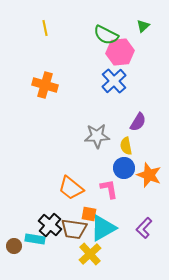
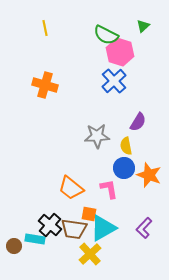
pink hexagon: rotated 24 degrees clockwise
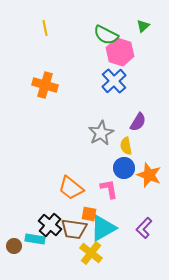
gray star: moved 4 px right, 3 px up; rotated 25 degrees counterclockwise
yellow cross: moved 1 px right, 1 px up; rotated 10 degrees counterclockwise
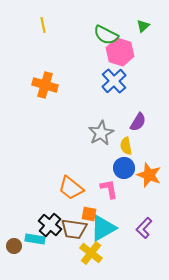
yellow line: moved 2 px left, 3 px up
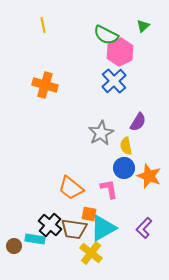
pink hexagon: rotated 16 degrees clockwise
orange star: moved 1 px down
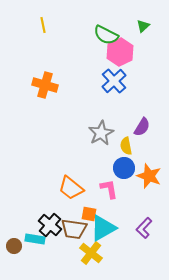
purple semicircle: moved 4 px right, 5 px down
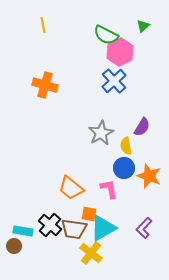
cyan rectangle: moved 12 px left, 8 px up
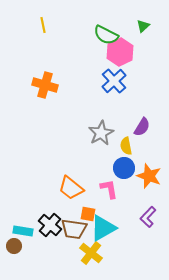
orange square: moved 1 px left
purple L-shape: moved 4 px right, 11 px up
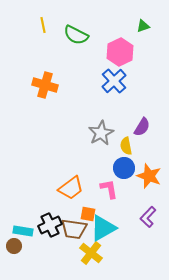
green triangle: rotated 24 degrees clockwise
green semicircle: moved 30 px left
orange trapezoid: rotated 76 degrees counterclockwise
black cross: rotated 25 degrees clockwise
